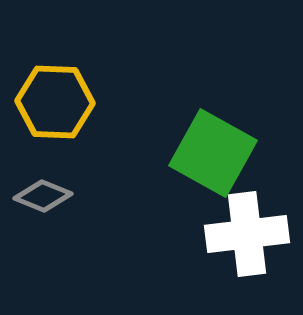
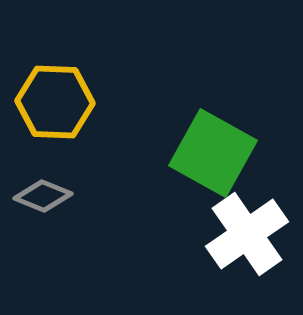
white cross: rotated 28 degrees counterclockwise
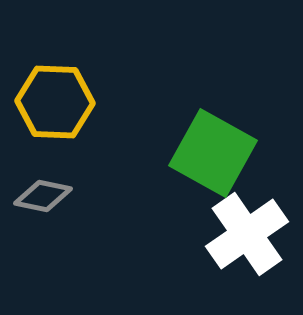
gray diamond: rotated 10 degrees counterclockwise
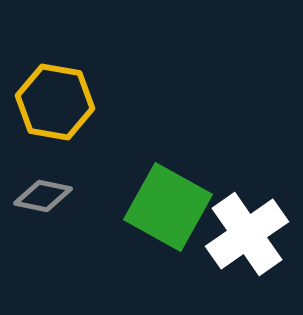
yellow hexagon: rotated 8 degrees clockwise
green square: moved 45 px left, 54 px down
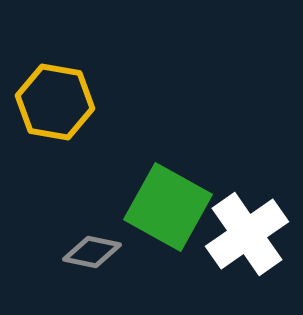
gray diamond: moved 49 px right, 56 px down
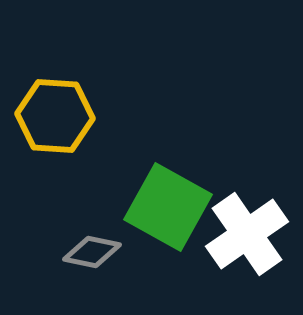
yellow hexagon: moved 14 px down; rotated 6 degrees counterclockwise
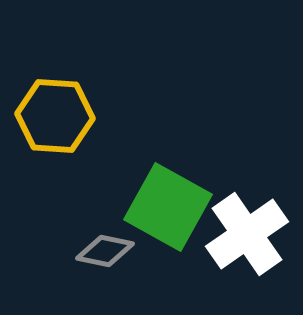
gray diamond: moved 13 px right, 1 px up
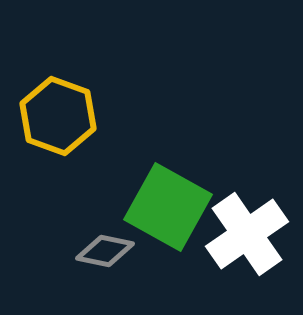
yellow hexagon: moved 3 px right; rotated 16 degrees clockwise
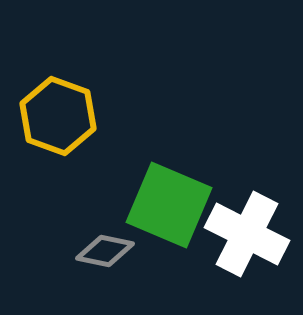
green square: moved 1 px right, 2 px up; rotated 6 degrees counterclockwise
white cross: rotated 28 degrees counterclockwise
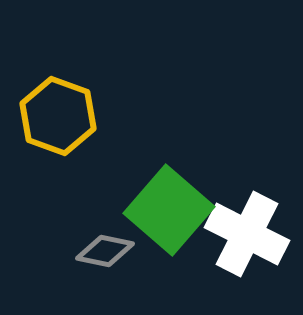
green square: moved 5 px down; rotated 18 degrees clockwise
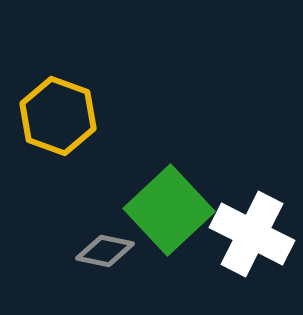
green square: rotated 6 degrees clockwise
white cross: moved 5 px right
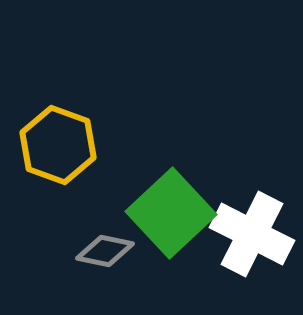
yellow hexagon: moved 29 px down
green square: moved 2 px right, 3 px down
